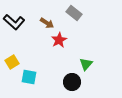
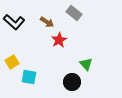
brown arrow: moved 1 px up
green triangle: rotated 24 degrees counterclockwise
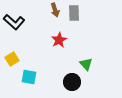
gray rectangle: rotated 49 degrees clockwise
brown arrow: moved 8 px right, 12 px up; rotated 40 degrees clockwise
yellow square: moved 3 px up
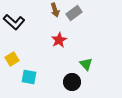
gray rectangle: rotated 56 degrees clockwise
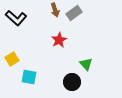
black L-shape: moved 2 px right, 4 px up
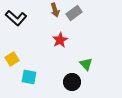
red star: moved 1 px right
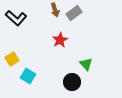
cyan square: moved 1 px left, 1 px up; rotated 21 degrees clockwise
